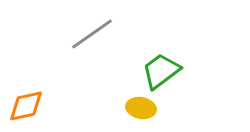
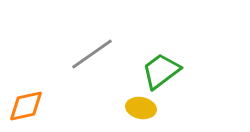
gray line: moved 20 px down
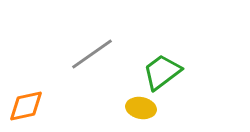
green trapezoid: moved 1 px right, 1 px down
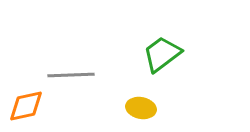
gray line: moved 21 px left, 21 px down; rotated 33 degrees clockwise
green trapezoid: moved 18 px up
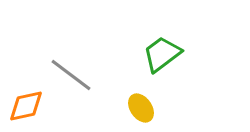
gray line: rotated 39 degrees clockwise
yellow ellipse: rotated 44 degrees clockwise
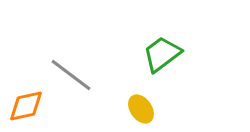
yellow ellipse: moved 1 px down
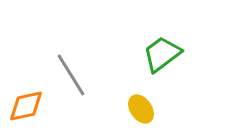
gray line: rotated 21 degrees clockwise
